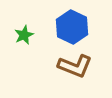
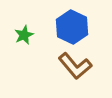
brown L-shape: rotated 28 degrees clockwise
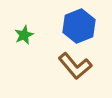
blue hexagon: moved 7 px right, 1 px up; rotated 12 degrees clockwise
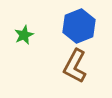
brown L-shape: rotated 68 degrees clockwise
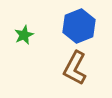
brown L-shape: moved 2 px down
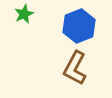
green star: moved 21 px up
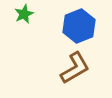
brown L-shape: rotated 148 degrees counterclockwise
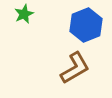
blue hexagon: moved 7 px right, 1 px up
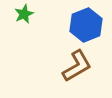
brown L-shape: moved 2 px right, 2 px up
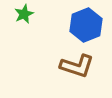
brown L-shape: rotated 48 degrees clockwise
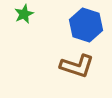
blue hexagon: rotated 20 degrees counterclockwise
